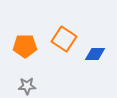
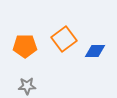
orange square: rotated 20 degrees clockwise
blue diamond: moved 3 px up
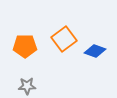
blue diamond: rotated 20 degrees clockwise
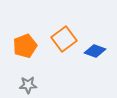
orange pentagon: rotated 20 degrees counterclockwise
gray star: moved 1 px right, 1 px up
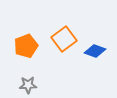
orange pentagon: moved 1 px right
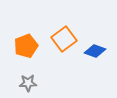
gray star: moved 2 px up
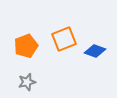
orange square: rotated 15 degrees clockwise
gray star: moved 1 px left, 1 px up; rotated 12 degrees counterclockwise
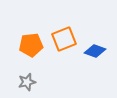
orange pentagon: moved 5 px right, 1 px up; rotated 15 degrees clockwise
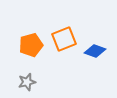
orange pentagon: rotated 10 degrees counterclockwise
